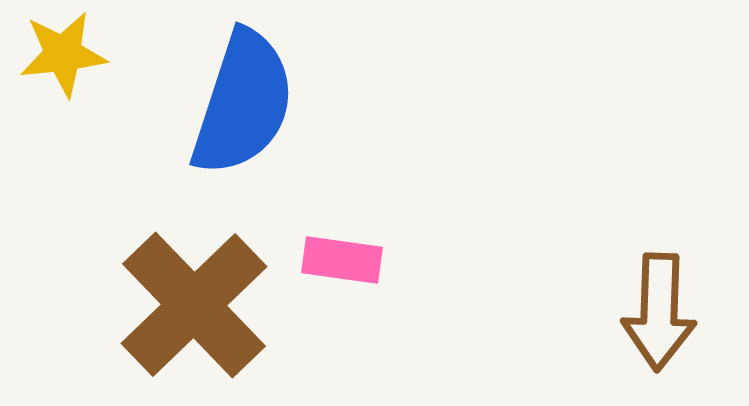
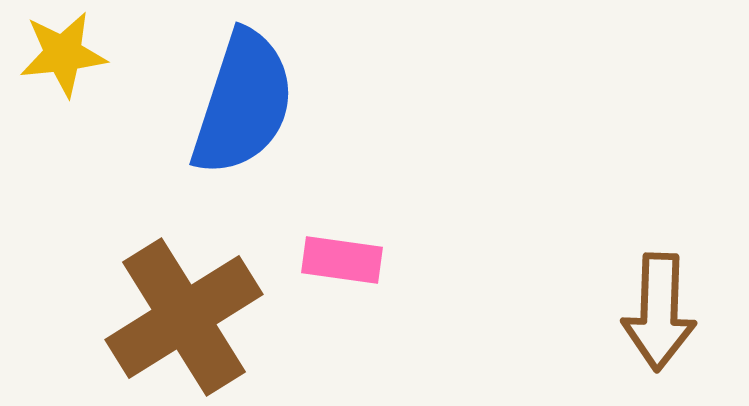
brown cross: moved 10 px left, 12 px down; rotated 12 degrees clockwise
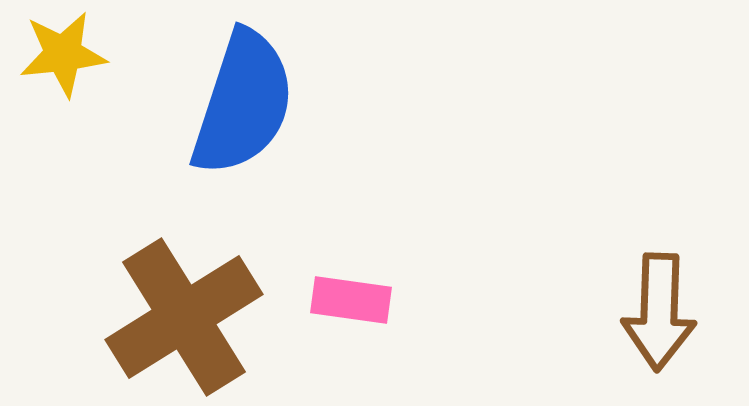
pink rectangle: moved 9 px right, 40 px down
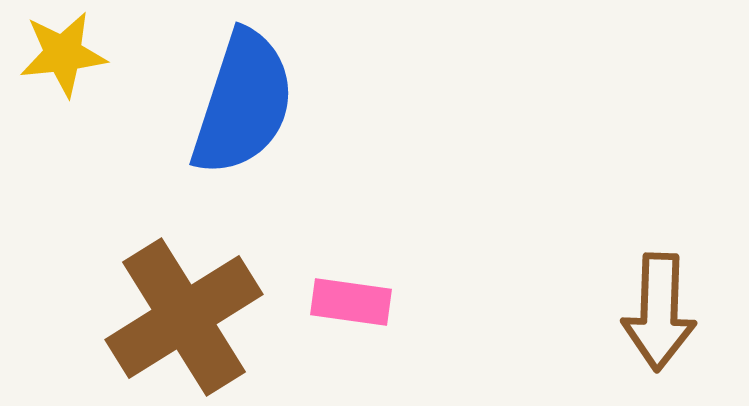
pink rectangle: moved 2 px down
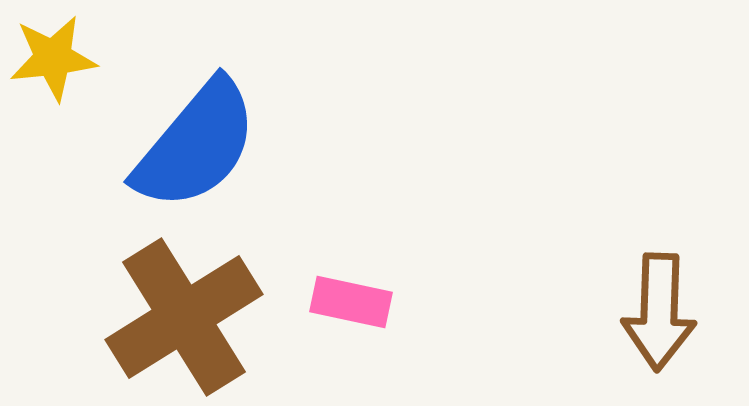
yellow star: moved 10 px left, 4 px down
blue semicircle: moved 47 px left, 42 px down; rotated 22 degrees clockwise
pink rectangle: rotated 4 degrees clockwise
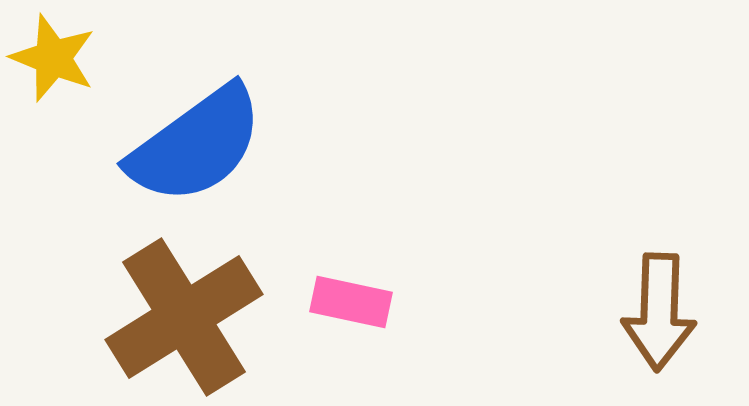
yellow star: rotated 28 degrees clockwise
blue semicircle: rotated 14 degrees clockwise
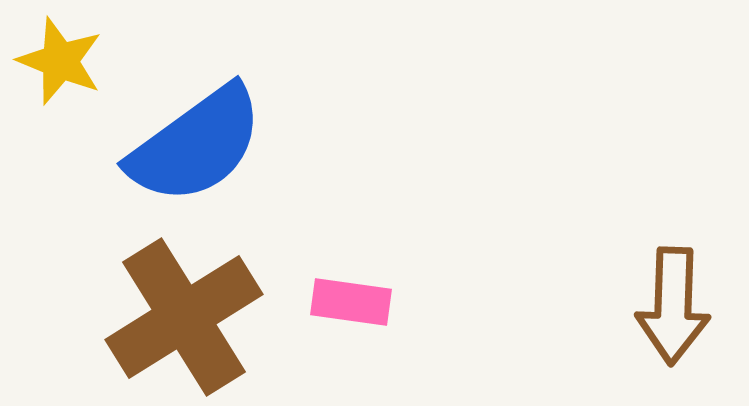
yellow star: moved 7 px right, 3 px down
pink rectangle: rotated 4 degrees counterclockwise
brown arrow: moved 14 px right, 6 px up
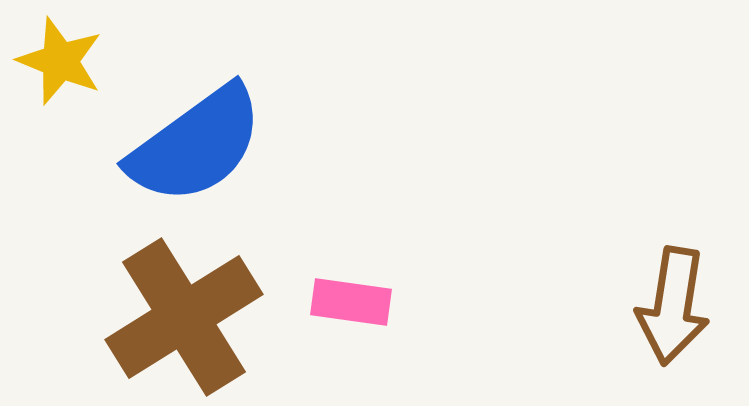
brown arrow: rotated 7 degrees clockwise
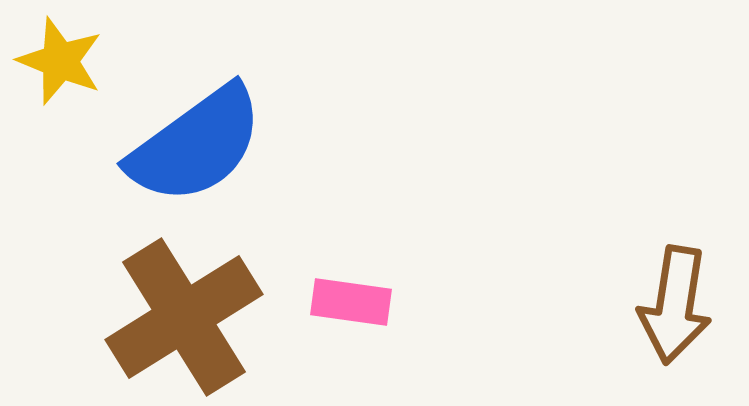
brown arrow: moved 2 px right, 1 px up
